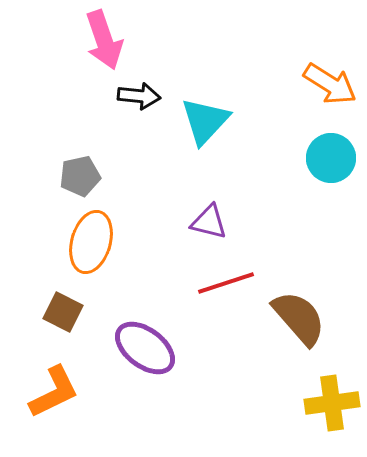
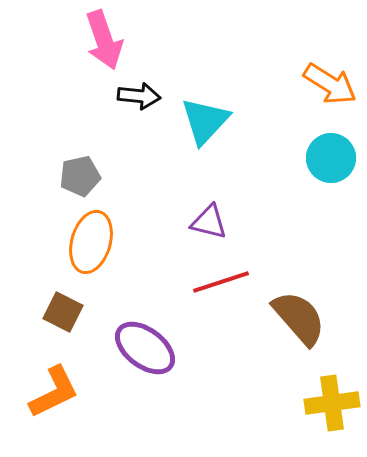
red line: moved 5 px left, 1 px up
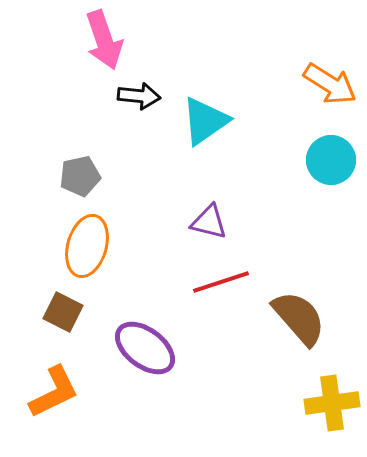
cyan triangle: rotated 12 degrees clockwise
cyan circle: moved 2 px down
orange ellipse: moved 4 px left, 4 px down
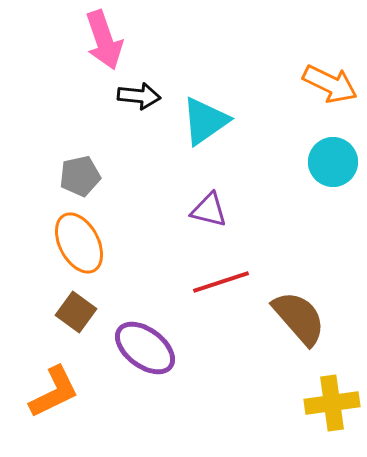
orange arrow: rotated 6 degrees counterclockwise
cyan circle: moved 2 px right, 2 px down
purple triangle: moved 12 px up
orange ellipse: moved 8 px left, 3 px up; rotated 44 degrees counterclockwise
brown square: moved 13 px right; rotated 9 degrees clockwise
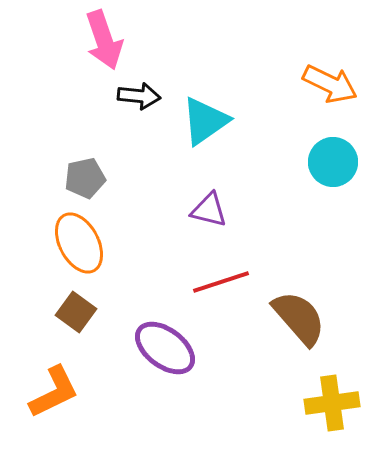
gray pentagon: moved 5 px right, 2 px down
purple ellipse: moved 20 px right
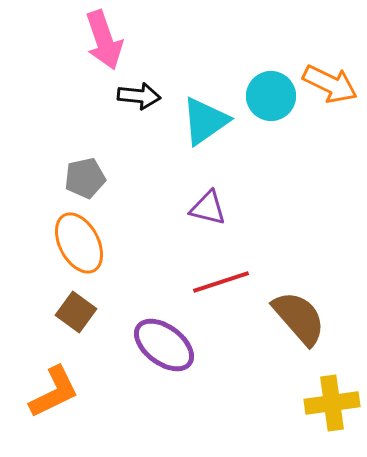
cyan circle: moved 62 px left, 66 px up
purple triangle: moved 1 px left, 2 px up
purple ellipse: moved 1 px left, 3 px up
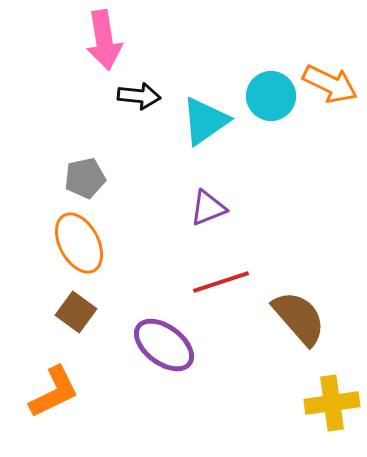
pink arrow: rotated 10 degrees clockwise
purple triangle: rotated 36 degrees counterclockwise
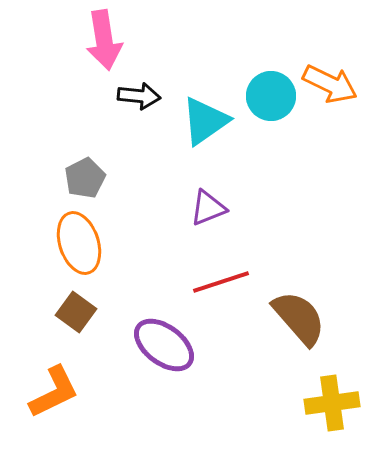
gray pentagon: rotated 15 degrees counterclockwise
orange ellipse: rotated 10 degrees clockwise
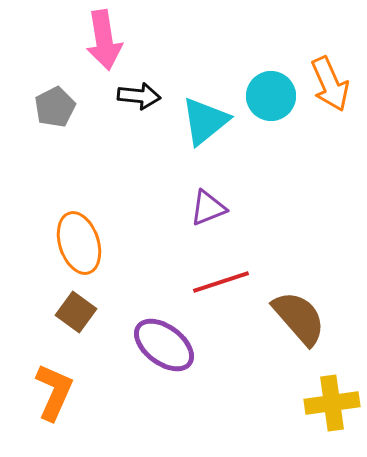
orange arrow: rotated 40 degrees clockwise
cyan triangle: rotated 4 degrees counterclockwise
gray pentagon: moved 30 px left, 71 px up
orange L-shape: rotated 40 degrees counterclockwise
